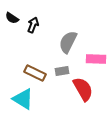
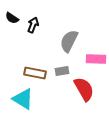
gray semicircle: moved 1 px right, 1 px up
brown rectangle: rotated 15 degrees counterclockwise
red semicircle: moved 1 px right
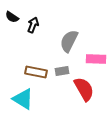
black semicircle: moved 1 px up
brown rectangle: moved 1 px right, 1 px up
